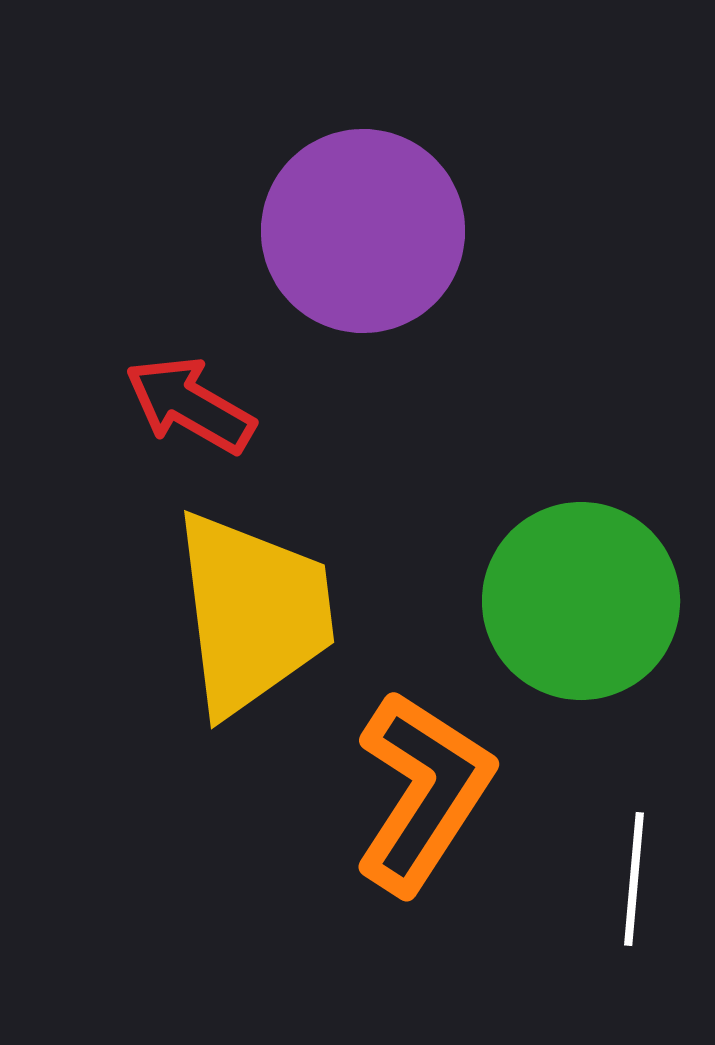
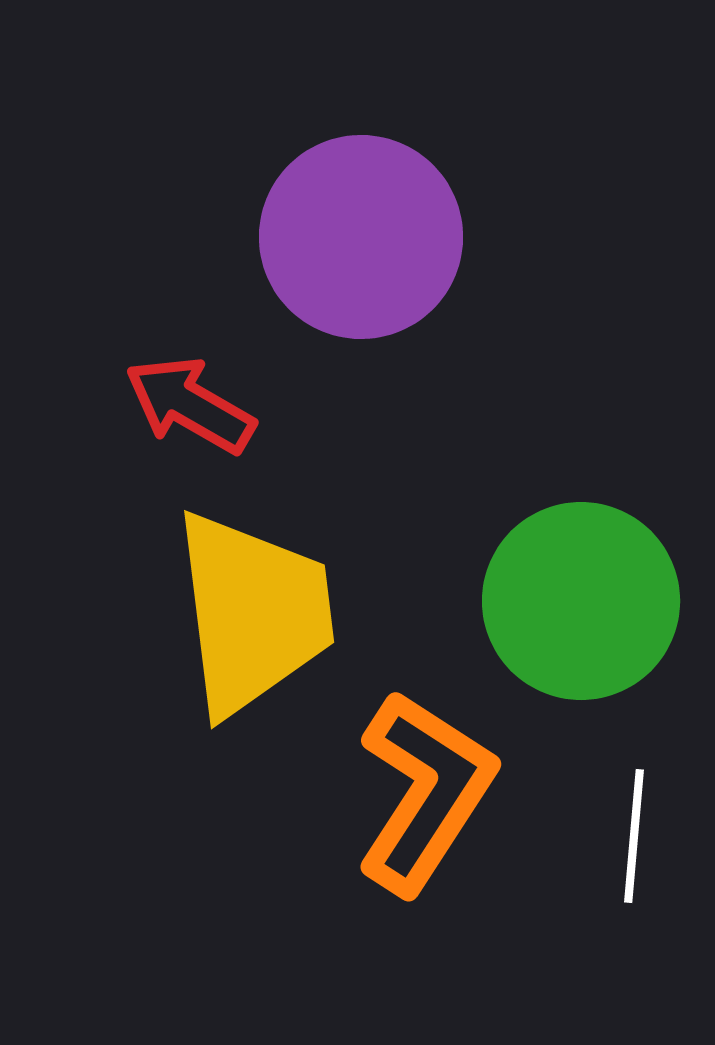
purple circle: moved 2 px left, 6 px down
orange L-shape: moved 2 px right
white line: moved 43 px up
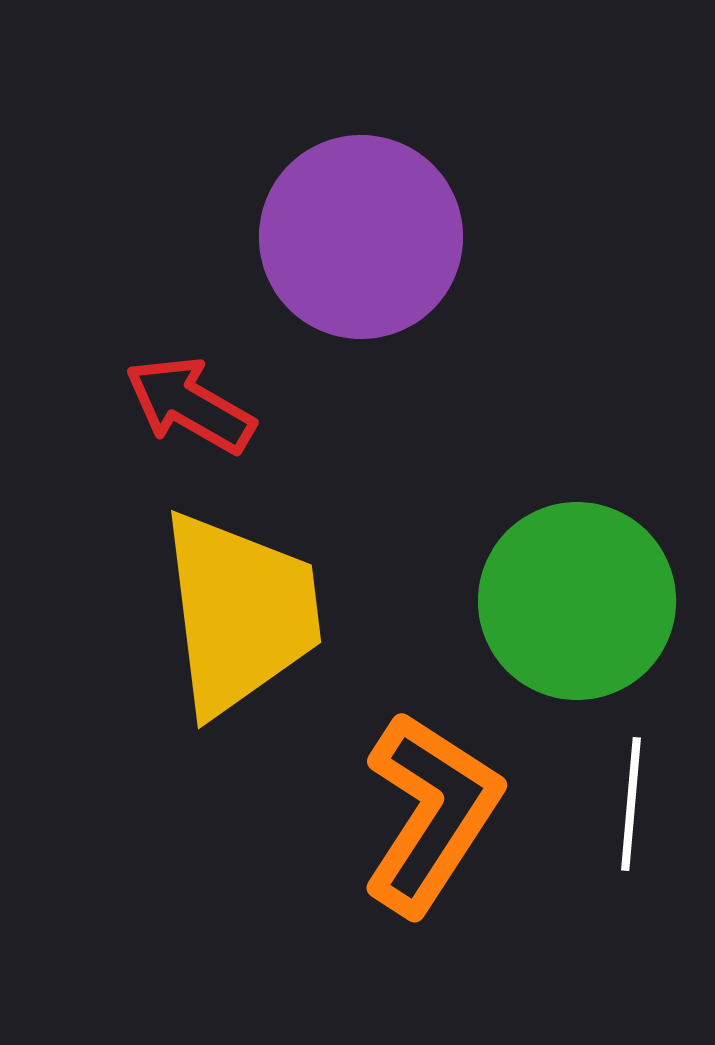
green circle: moved 4 px left
yellow trapezoid: moved 13 px left
orange L-shape: moved 6 px right, 21 px down
white line: moved 3 px left, 32 px up
